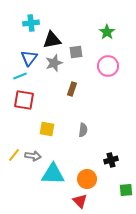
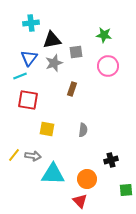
green star: moved 3 px left, 3 px down; rotated 28 degrees counterclockwise
red square: moved 4 px right
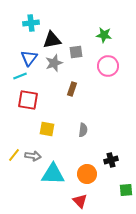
orange circle: moved 5 px up
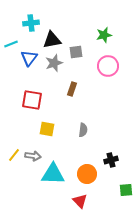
green star: rotated 21 degrees counterclockwise
cyan line: moved 9 px left, 32 px up
red square: moved 4 px right
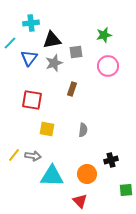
cyan line: moved 1 px left, 1 px up; rotated 24 degrees counterclockwise
cyan triangle: moved 1 px left, 2 px down
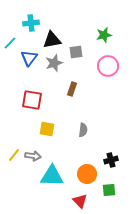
green square: moved 17 px left
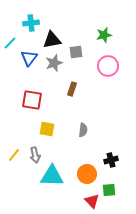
gray arrow: moved 2 px right, 1 px up; rotated 70 degrees clockwise
red triangle: moved 12 px right
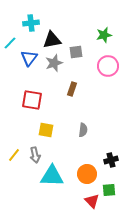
yellow square: moved 1 px left, 1 px down
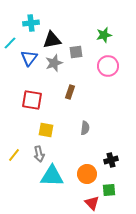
brown rectangle: moved 2 px left, 3 px down
gray semicircle: moved 2 px right, 2 px up
gray arrow: moved 4 px right, 1 px up
red triangle: moved 2 px down
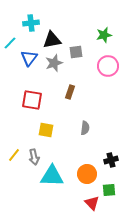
gray arrow: moved 5 px left, 3 px down
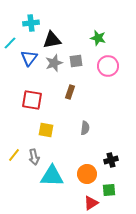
green star: moved 6 px left, 3 px down; rotated 28 degrees clockwise
gray square: moved 9 px down
red triangle: moved 1 px left; rotated 42 degrees clockwise
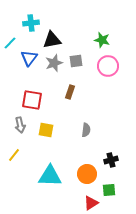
green star: moved 4 px right, 2 px down
gray semicircle: moved 1 px right, 2 px down
gray arrow: moved 14 px left, 32 px up
cyan triangle: moved 2 px left
